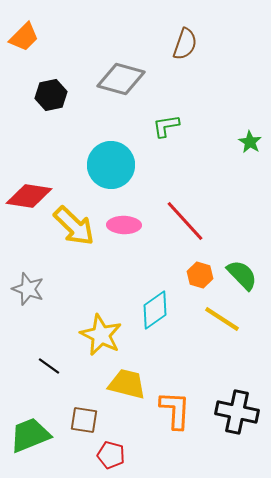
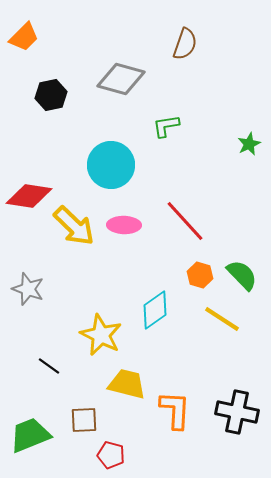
green star: moved 1 px left, 2 px down; rotated 15 degrees clockwise
brown square: rotated 12 degrees counterclockwise
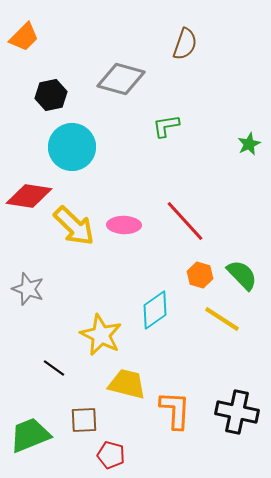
cyan circle: moved 39 px left, 18 px up
black line: moved 5 px right, 2 px down
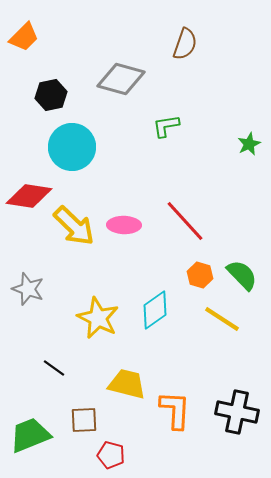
yellow star: moved 3 px left, 17 px up
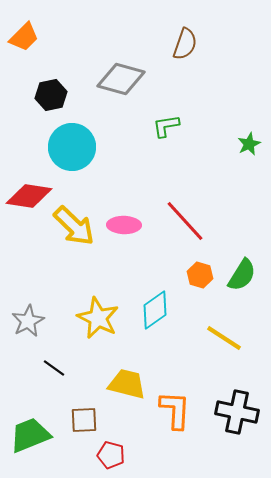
green semicircle: rotated 76 degrees clockwise
gray star: moved 32 px down; rotated 24 degrees clockwise
yellow line: moved 2 px right, 19 px down
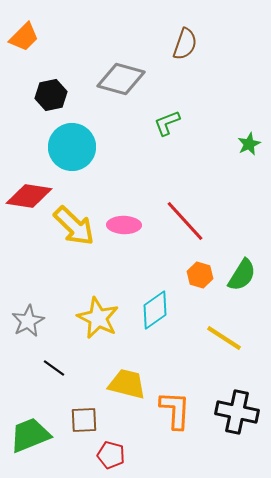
green L-shape: moved 1 px right, 3 px up; rotated 12 degrees counterclockwise
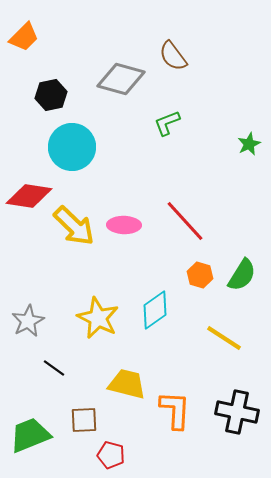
brown semicircle: moved 12 px left, 12 px down; rotated 124 degrees clockwise
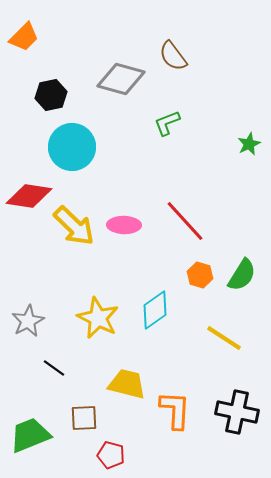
brown square: moved 2 px up
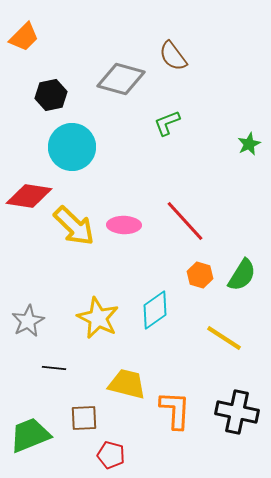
black line: rotated 30 degrees counterclockwise
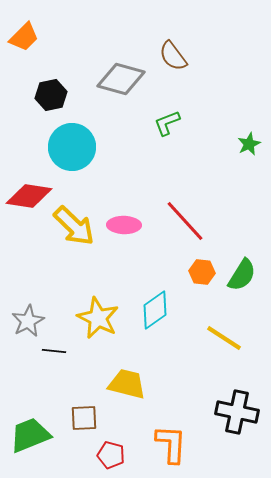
orange hexagon: moved 2 px right, 3 px up; rotated 10 degrees counterclockwise
black line: moved 17 px up
orange L-shape: moved 4 px left, 34 px down
